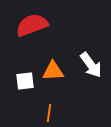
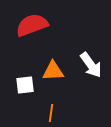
white square: moved 4 px down
orange line: moved 2 px right
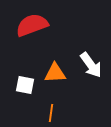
orange triangle: moved 2 px right, 2 px down
white square: rotated 18 degrees clockwise
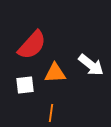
red semicircle: moved 20 px down; rotated 152 degrees clockwise
white arrow: rotated 16 degrees counterclockwise
white square: rotated 18 degrees counterclockwise
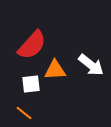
orange triangle: moved 3 px up
white square: moved 6 px right, 1 px up
orange line: moved 27 px left; rotated 60 degrees counterclockwise
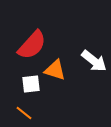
white arrow: moved 3 px right, 4 px up
orange triangle: rotated 20 degrees clockwise
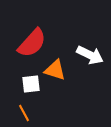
red semicircle: moved 2 px up
white arrow: moved 4 px left, 6 px up; rotated 12 degrees counterclockwise
orange line: rotated 24 degrees clockwise
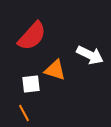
red semicircle: moved 7 px up
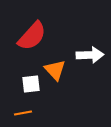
white arrow: rotated 28 degrees counterclockwise
orange triangle: rotated 30 degrees clockwise
orange line: moved 1 px left; rotated 72 degrees counterclockwise
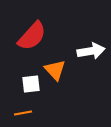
white arrow: moved 1 px right, 4 px up; rotated 8 degrees counterclockwise
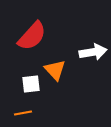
white arrow: moved 2 px right, 1 px down
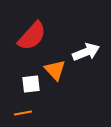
white arrow: moved 7 px left; rotated 12 degrees counterclockwise
